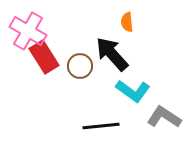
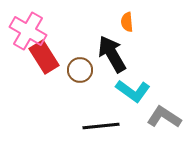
black arrow: rotated 12 degrees clockwise
brown circle: moved 4 px down
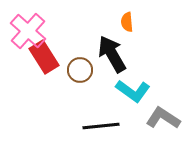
pink cross: rotated 12 degrees clockwise
gray L-shape: moved 1 px left, 1 px down
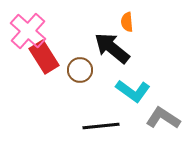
black arrow: moved 6 px up; rotated 21 degrees counterclockwise
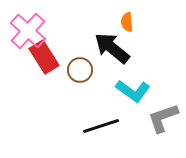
gray L-shape: rotated 52 degrees counterclockwise
black line: rotated 12 degrees counterclockwise
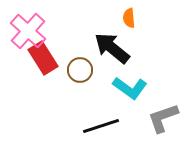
orange semicircle: moved 2 px right, 4 px up
red rectangle: moved 1 px left, 1 px down
cyan L-shape: moved 3 px left, 3 px up
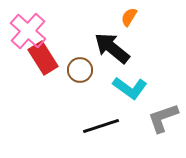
orange semicircle: moved 1 px up; rotated 36 degrees clockwise
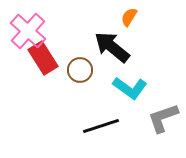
black arrow: moved 1 px up
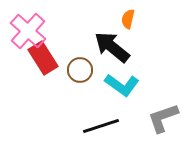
orange semicircle: moved 1 px left, 2 px down; rotated 18 degrees counterclockwise
cyan L-shape: moved 8 px left, 3 px up
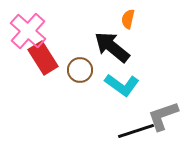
gray L-shape: moved 2 px up
black line: moved 35 px right, 5 px down
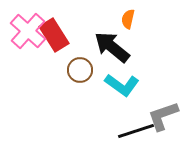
red rectangle: moved 11 px right, 23 px up
